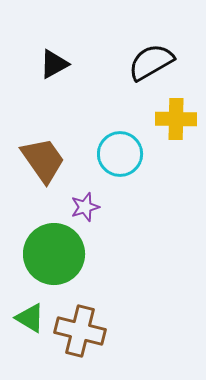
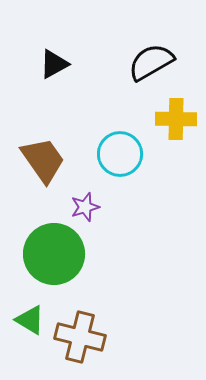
green triangle: moved 2 px down
brown cross: moved 6 px down
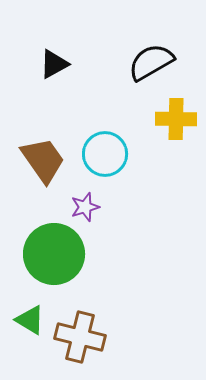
cyan circle: moved 15 px left
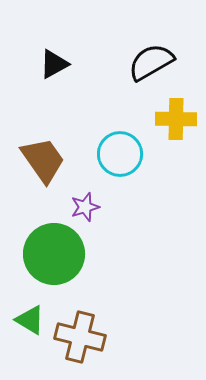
cyan circle: moved 15 px right
